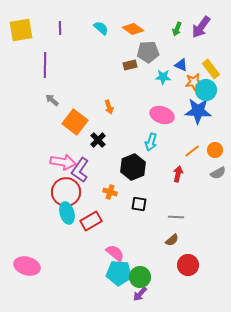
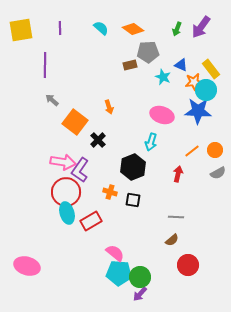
cyan star at (163, 77): rotated 21 degrees clockwise
black square at (139, 204): moved 6 px left, 4 px up
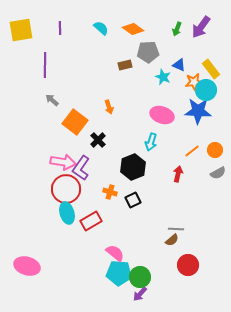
brown rectangle at (130, 65): moved 5 px left
blue triangle at (181, 65): moved 2 px left
purple L-shape at (80, 170): moved 1 px right, 2 px up
red circle at (66, 192): moved 3 px up
black square at (133, 200): rotated 35 degrees counterclockwise
gray line at (176, 217): moved 12 px down
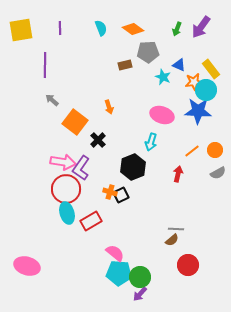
cyan semicircle at (101, 28): rotated 28 degrees clockwise
black square at (133, 200): moved 12 px left, 5 px up
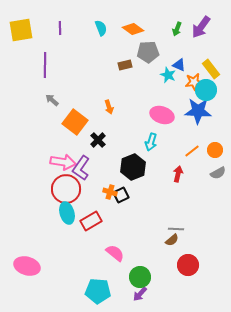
cyan star at (163, 77): moved 5 px right, 2 px up
cyan pentagon at (119, 273): moved 21 px left, 18 px down
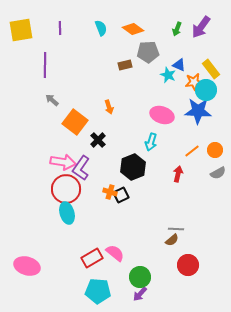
red rectangle at (91, 221): moved 1 px right, 37 px down
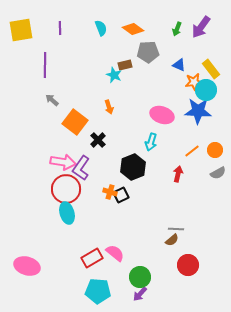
cyan star at (168, 75): moved 54 px left
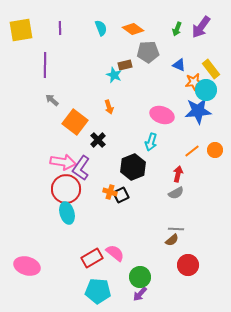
blue star at (198, 111): rotated 8 degrees counterclockwise
gray semicircle at (218, 173): moved 42 px left, 20 px down
